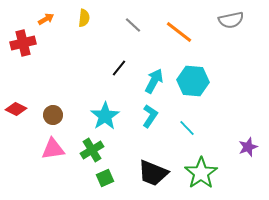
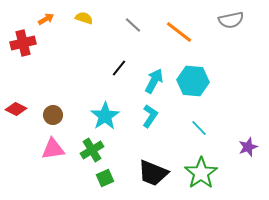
yellow semicircle: rotated 78 degrees counterclockwise
cyan line: moved 12 px right
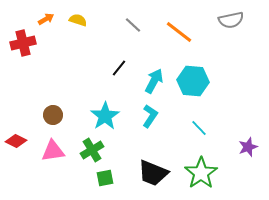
yellow semicircle: moved 6 px left, 2 px down
red diamond: moved 32 px down
pink triangle: moved 2 px down
green square: rotated 12 degrees clockwise
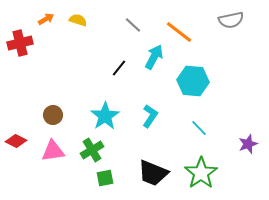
red cross: moved 3 px left
cyan arrow: moved 24 px up
purple star: moved 3 px up
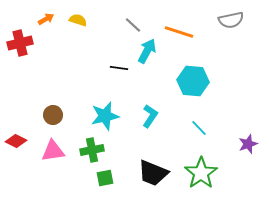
orange line: rotated 20 degrees counterclockwise
cyan arrow: moved 7 px left, 6 px up
black line: rotated 60 degrees clockwise
cyan star: rotated 20 degrees clockwise
green cross: rotated 20 degrees clockwise
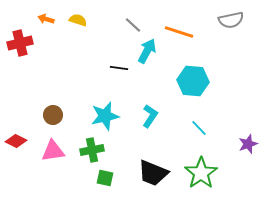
orange arrow: rotated 133 degrees counterclockwise
green square: rotated 24 degrees clockwise
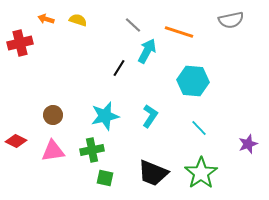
black line: rotated 66 degrees counterclockwise
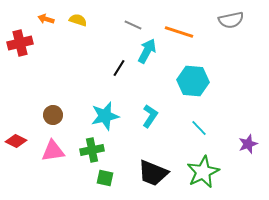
gray line: rotated 18 degrees counterclockwise
green star: moved 2 px right, 1 px up; rotated 8 degrees clockwise
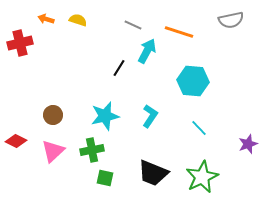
pink triangle: rotated 35 degrees counterclockwise
green star: moved 1 px left, 5 px down
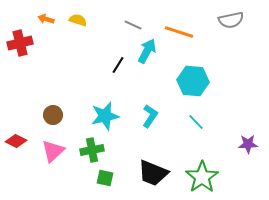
black line: moved 1 px left, 3 px up
cyan line: moved 3 px left, 6 px up
purple star: rotated 18 degrees clockwise
green star: rotated 8 degrees counterclockwise
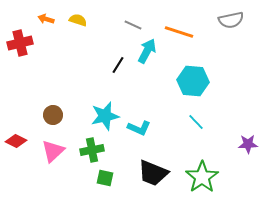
cyan L-shape: moved 11 px left, 12 px down; rotated 80 degrees clockwise
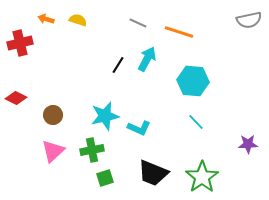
gray semicircle: moved 18 px right
gray line: moved 5 px right, 2 px up
cyan arrow: moved 8 px down
red diamond: moved 43 px up
green square: rotated 30 degrees counterclockwise
